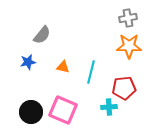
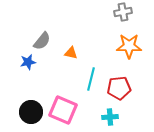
gray cross: moved 5 px left, 6 px up
gray semicircle: moved 6 px down
orange triangle: moved 8 px right, 14 px up
cyan line: moved 7 px down
red pentagon: moved 5 px left
cyan cross: moved 1 px right, 10 px down
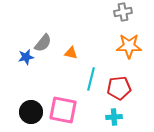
gray semicircle: moved 1 px right, 2 px down
blue star: moved 2 px left, 5 px up
pink square: rotated 12 degrees counterclockwise
cyan cross: moved 4 px right
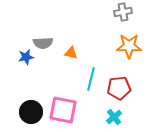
gray semicircle: rotated 48 degrees clockwise
cyan cross: rotated 35 degrees counterclockwise
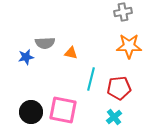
gray semicircle: moved 2 px right
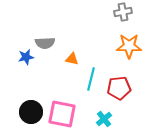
orange triangle: moved 1 px right, 6 px down
pink square: moved 1 px left, 4 px down
cyan cross: moved 10 px left, 2 px down
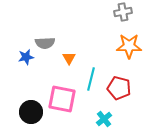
orange triangle: moved 3 px left, 1 px up; rotated 48 degrees clockwise
red pentagon: rotated 20 degrees clockwise
pink square: moved 15 px up
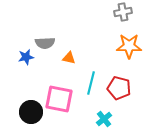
orange triangle: rotated 48 degrees counterclockwise
cyan line: moved 4 px down
pink square: moved 3 px left
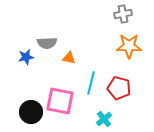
gray cross: moved 2 px down
gray semicircle: moved 2 px right
pink square: moved 1 px right, 2 px down
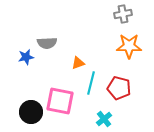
orange triangle: moved 9 px right, 5 px down; rotated 32 degrees counterclockwise
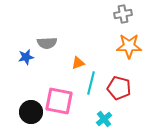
pink square: moved 1 px left
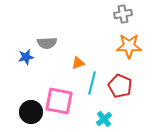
cyan line: moved 1 px right
red pentagon: moved 1 px right, 2 px up; rotated 10 degrees clockwise
